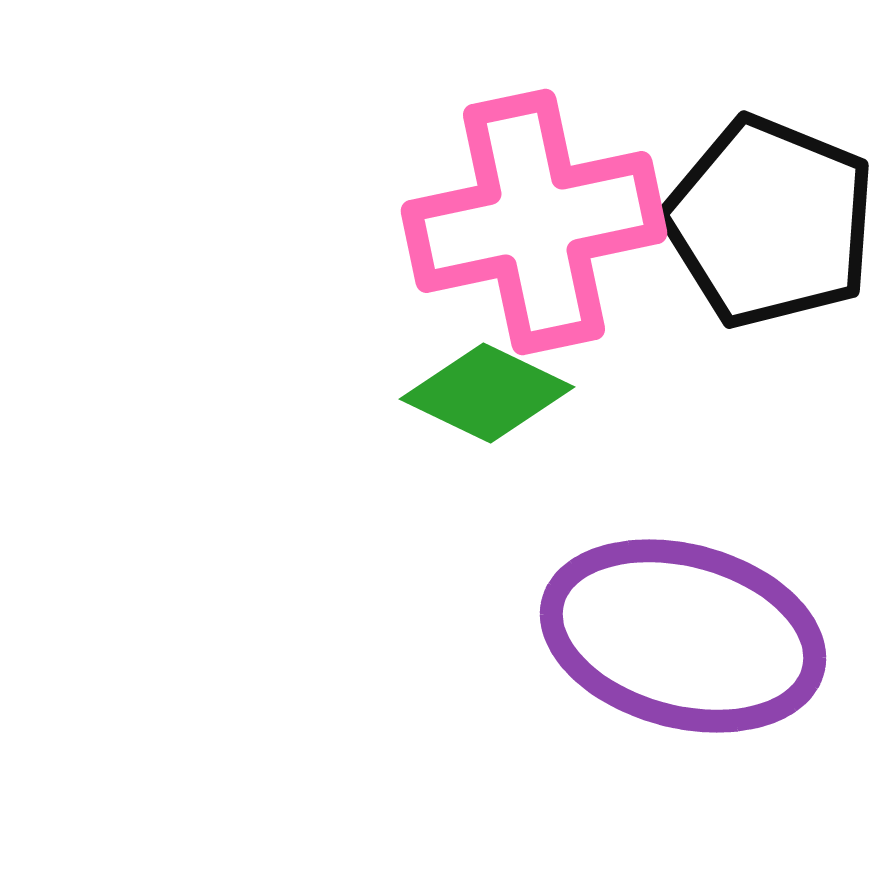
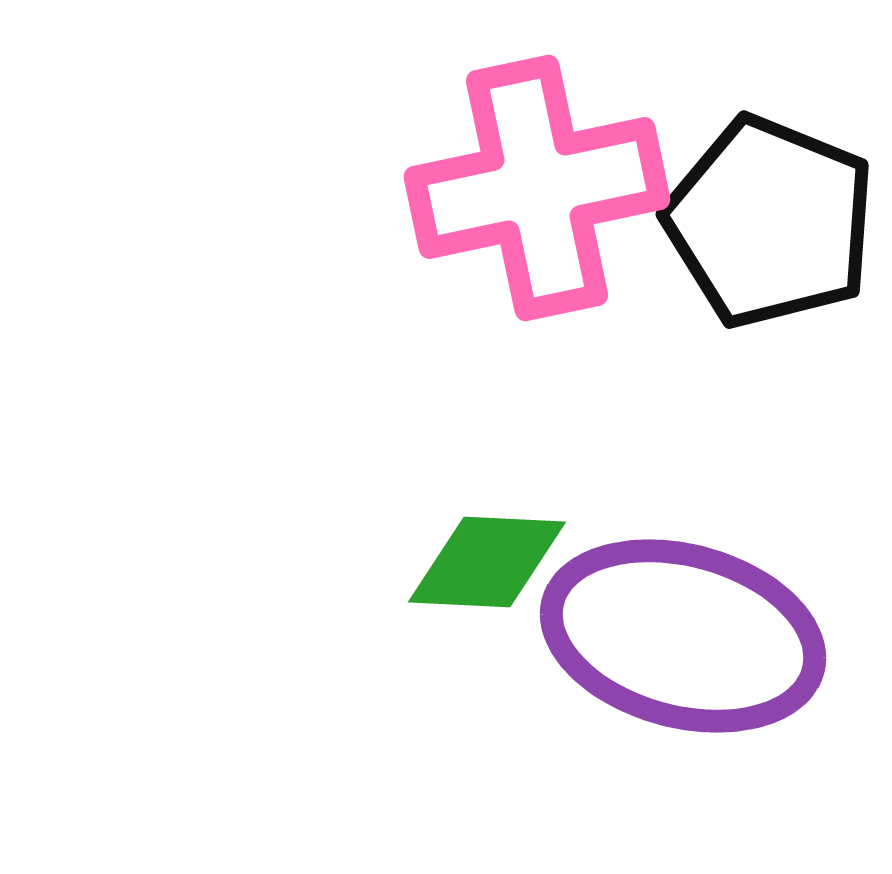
pink cross: moved 3 px right, 34 px up
green diamond: moved 169 px down; rotated 23 degrees counterclockwise
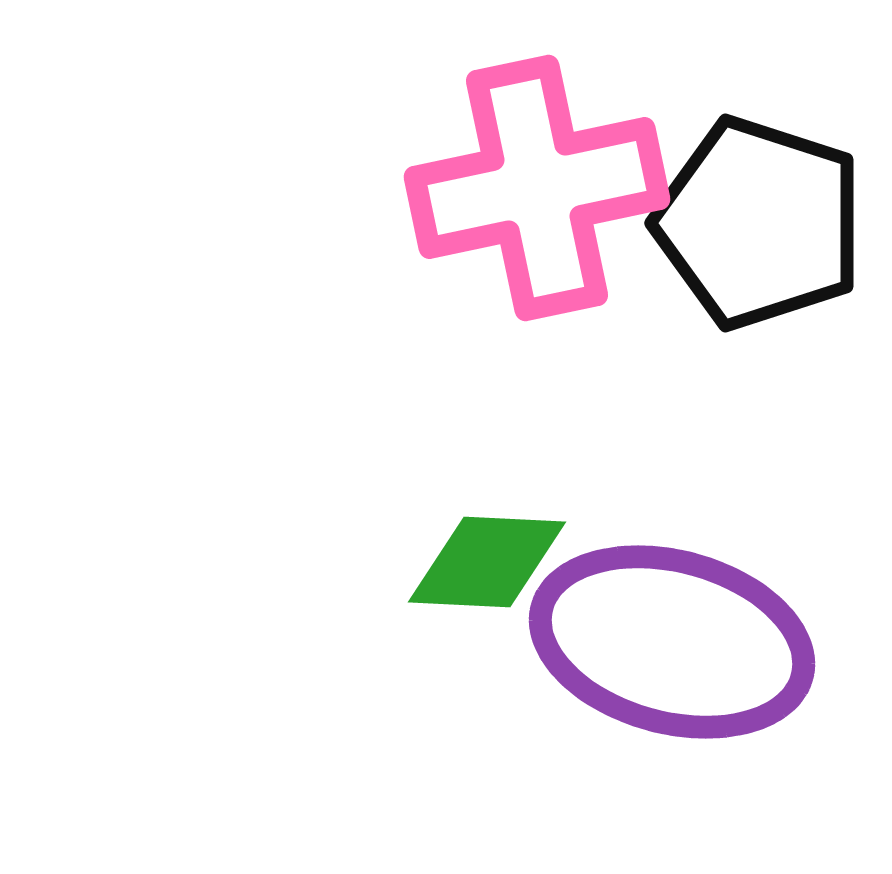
black pentagon: moved 11 px left, 1 px down; rotated 4 degrees counterclockwise
purple ellipse: moved 11 px left, 6 px down
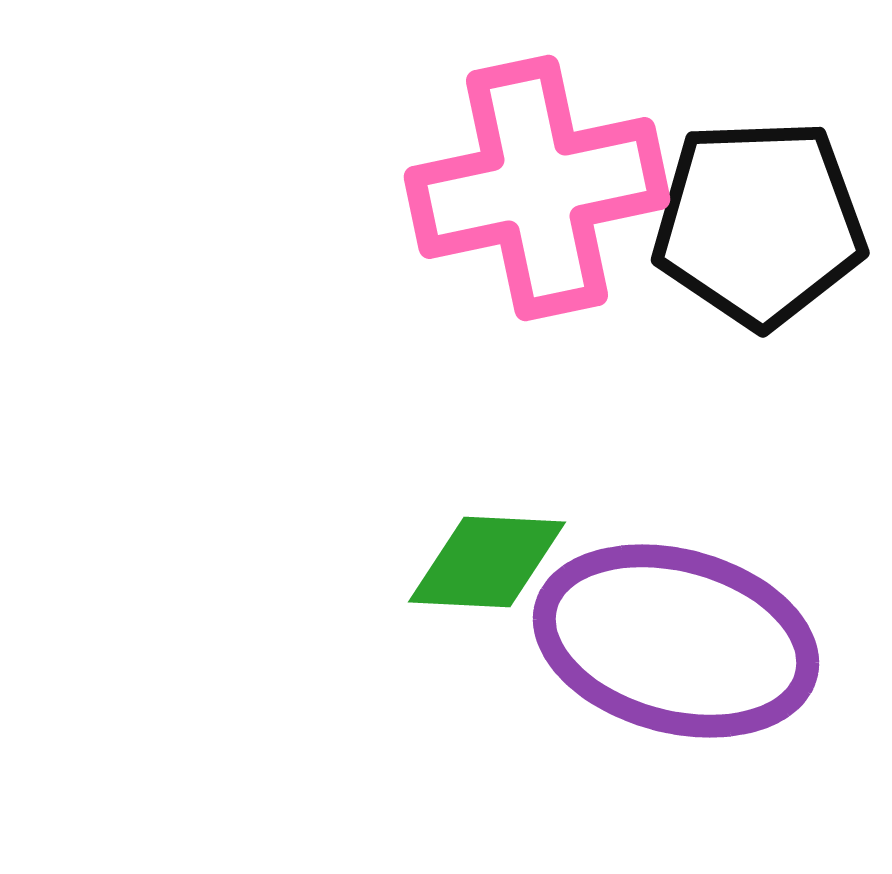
black pentagon: rotated 20 degrees counterclockwise
purple ellipse: moved 4 px right, 1 px up
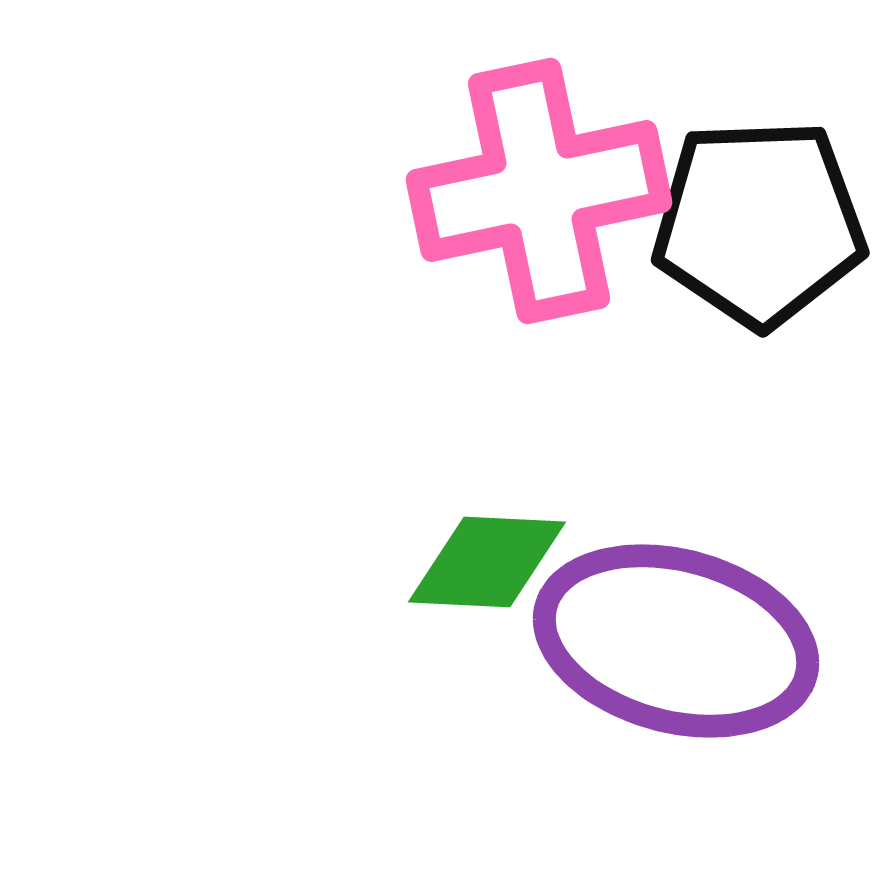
pink cross: moved 2 px right, 3 px down
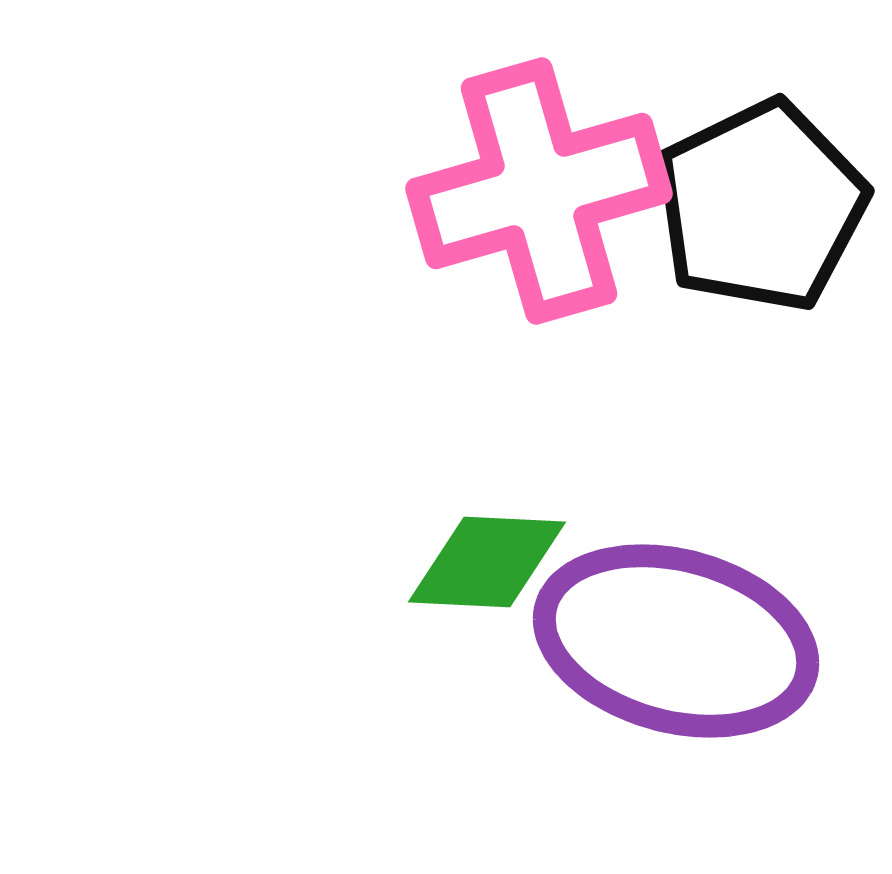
pink cross: rotated 4 degrees counterclockwise
black pentagon: moved 2 px right, 17 px up; rotated 24 degrees counterclockwise
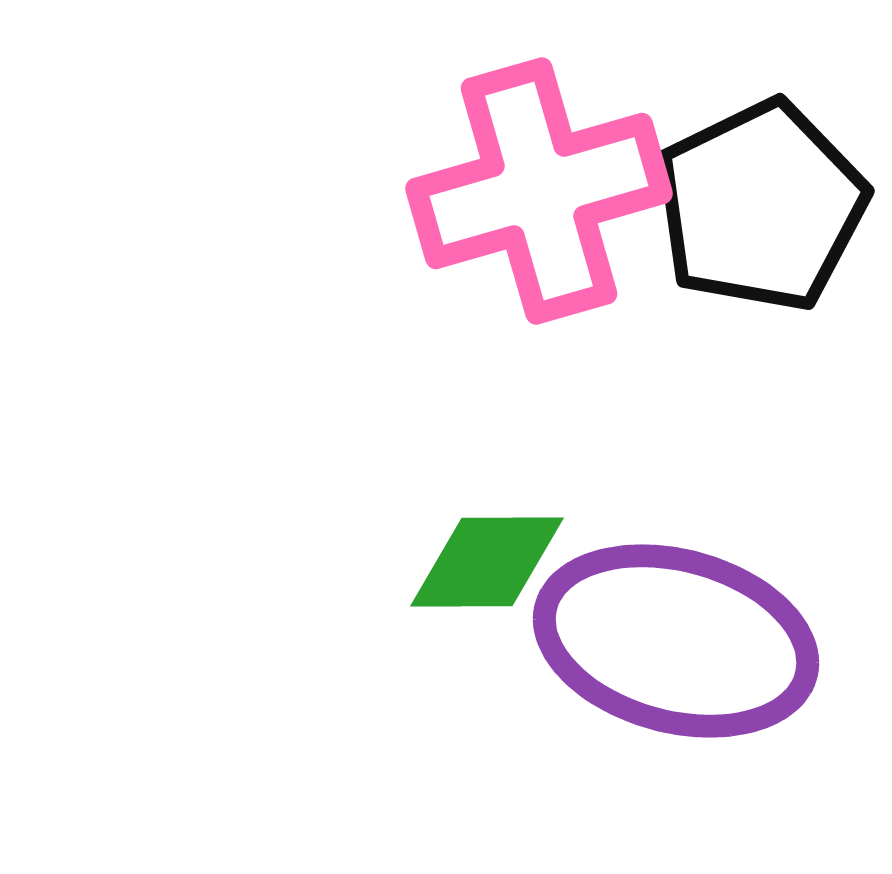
green diamond: rotated 3 degrees counterclockwise
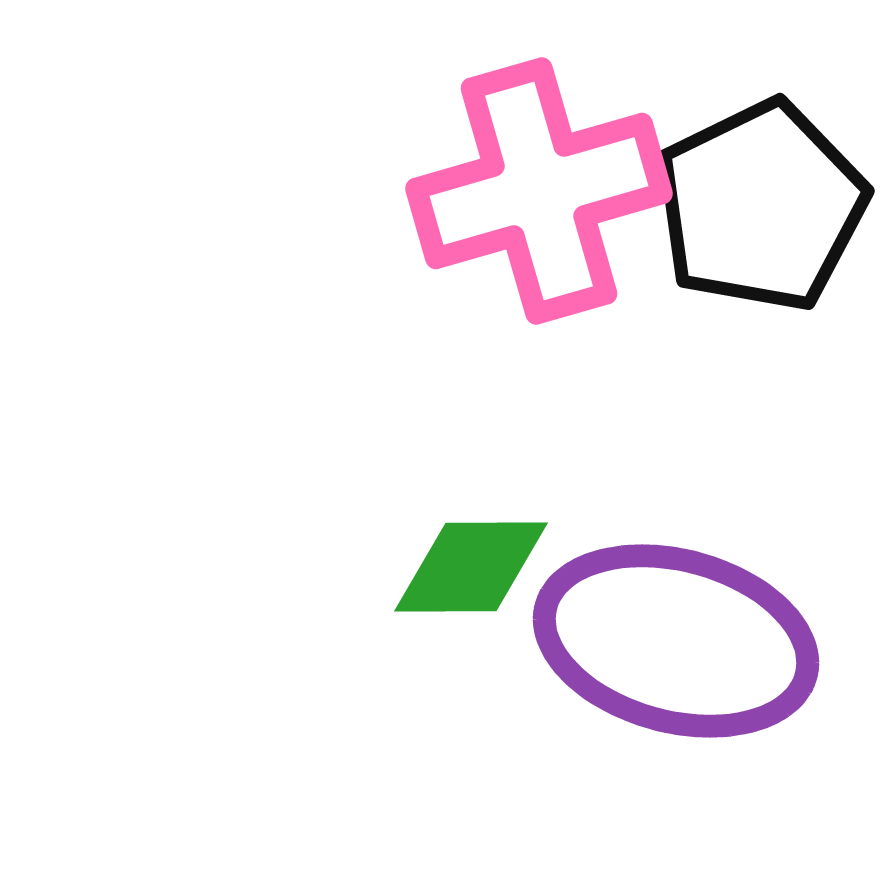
green diamond: moved 16 px left, 5 px down
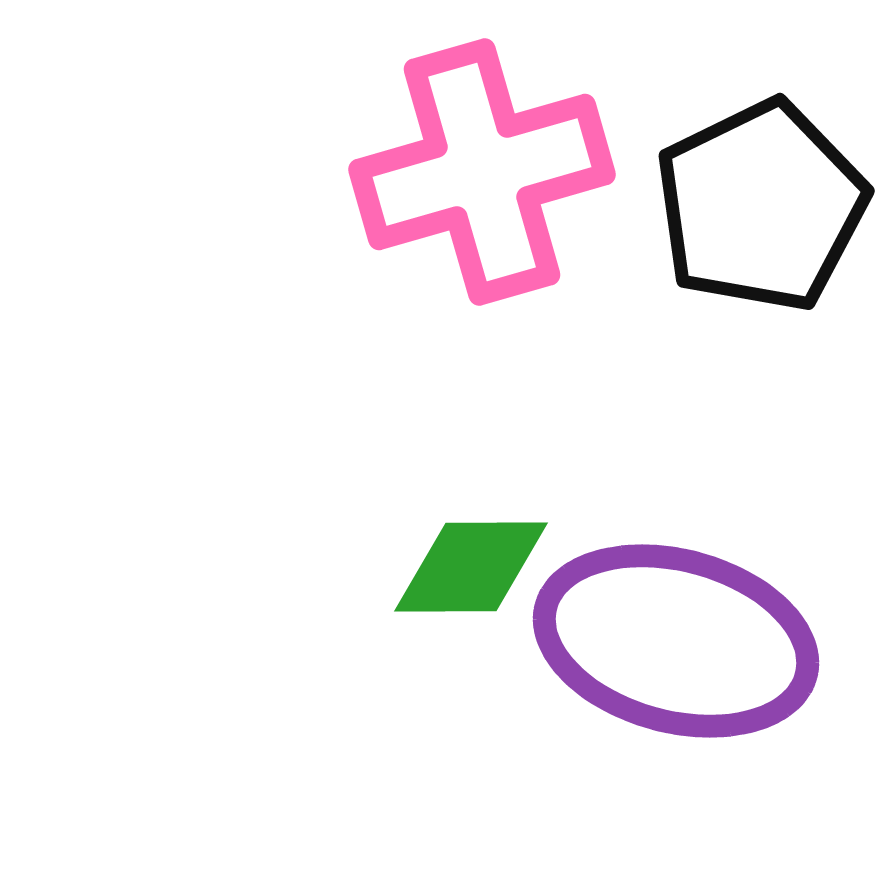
pink cross: moved 57 px left, 19 px up
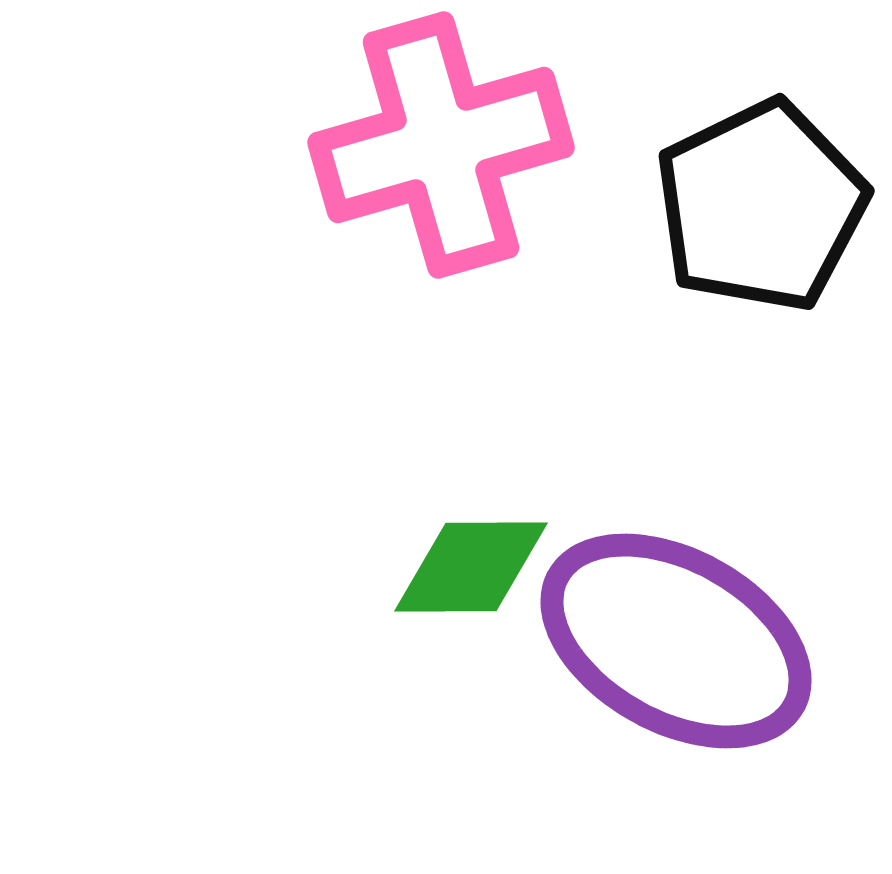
pink cross: moved 41 px left, 27 px up
purple ellipse: rotated 14 degrees clockwise
